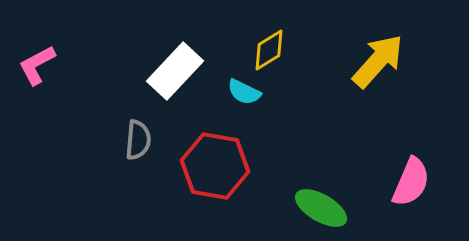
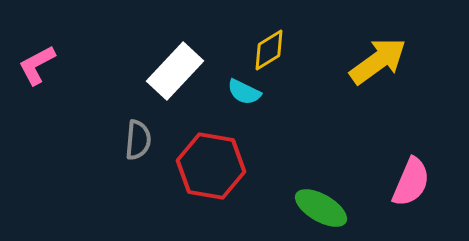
yellow arrow: rotated 12 degrees clockwise
red hexagon: moved 4 px left
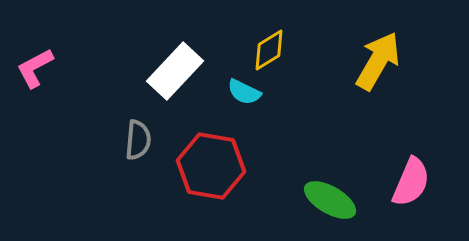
yellow arrow: rotated 24 degrees counterclockwise
pink L-shape: moved 2 px left, 3 px down
green ellipse: moved 9 px right, 8 px up
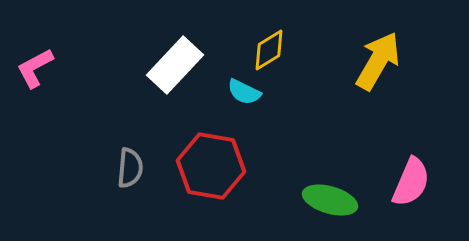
white rectangle: moved 6 px up
gray semicircle: moved 8 px left, 28 px down
green ellipse: rotated 14 degrees counterclockwise
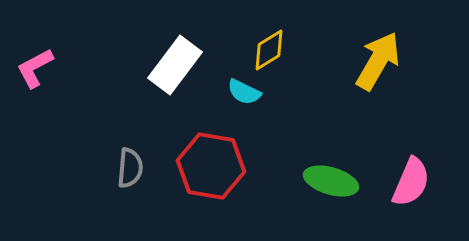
white rectangle: rotated 6 degrees counterclockwise
green ellipse: moved 1 px right, 19 px up
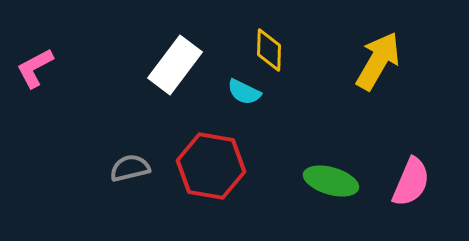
yellow diamond: rotated 57 degrees counterclockwise
gray semicircle: rotated 108 degrees counterclockwise
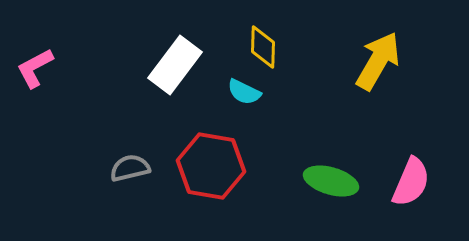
yellow diamond: moved 6 px left, 3 px up
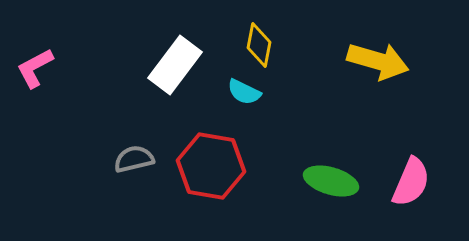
yellow diamond: moved 4 px left, 2 px up; rotated 9 degrees clockwise
yellow arrow: rotated 76 degrees clockwise
gray semicircle: moved 4 px right, 9 px up
